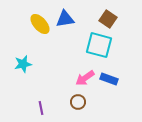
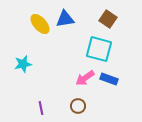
cyan square: moved 4 px down
brown circle: moved 4 px down
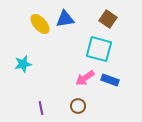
blue rectangle: moved 1 px right, 1 px down
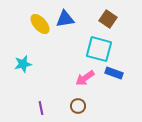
blue rectangle: moved 4 px right, 7 px up
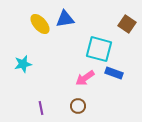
brown square: moved 19 px right, 5 px down
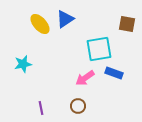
blue triangle: rotated 24 degrees counterclockwise
brown square: rotated 24 degrees counterclockwise
cyan square: rotated 24 degrees counterclockwise
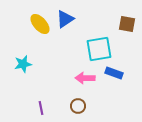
pink arrow: rotated 36 degrees clockwise
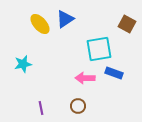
brown square: rotated 18 degrees clockwise
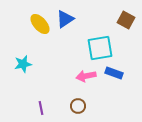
brown square: moved 1 px left, 4 px up
cyan square: moved 1 px right, 1 px up
pink arrow: moved 1 px right, 2 px up; rotated 12 degrees counterclockwise
